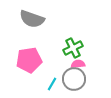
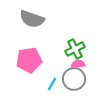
green cross: moved 2 px right, 1 px down
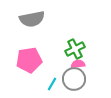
gray semicircle: rotated 30 degrees counterclockwise
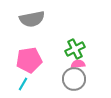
cyan line: moved 29 px left
